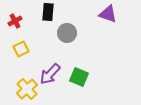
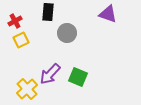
yellow square: moved 9 px up
green square: moved 1 px left
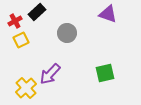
black rectangle: moved 11 px left; rotated 42 degrees clockwise
green square: moved 27 px right, 4 px up; rotated 36 degrees counterclockwise
yellow cross: moved 1 px left, 1 px up
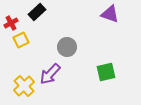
purple triangle: moved 2 px right
red cross: moved 4 px left, 2 px down
gray circle: moved 14 px down
green square: moved 1 px right, 1 px up
yellow cross: moved 2 px left, 2 px up
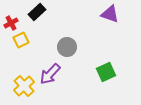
green square: rotated 12 degrees counterclockwise
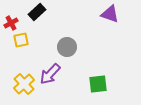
yellow square: rotated 14 degrees clockwise
green square: moved 8 px left, 12 px down; rotated 18 degrees clockwise
yellow cross: moved 2 px up
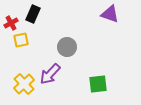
black rectangle: moved 4 px left, 2 px down; rotated 24 degrees counterclockwise
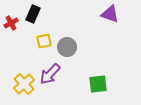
yellow square: moved 23 px right, 1 px down
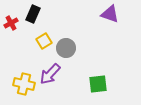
yellow square: rotated 21 degrees counterclockwise
gray circle: moved 1 px left, 1 px down
yellow cross: rotated 35 degrees counterclockwise
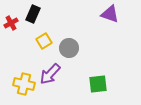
gray circle: moved 3 px right
